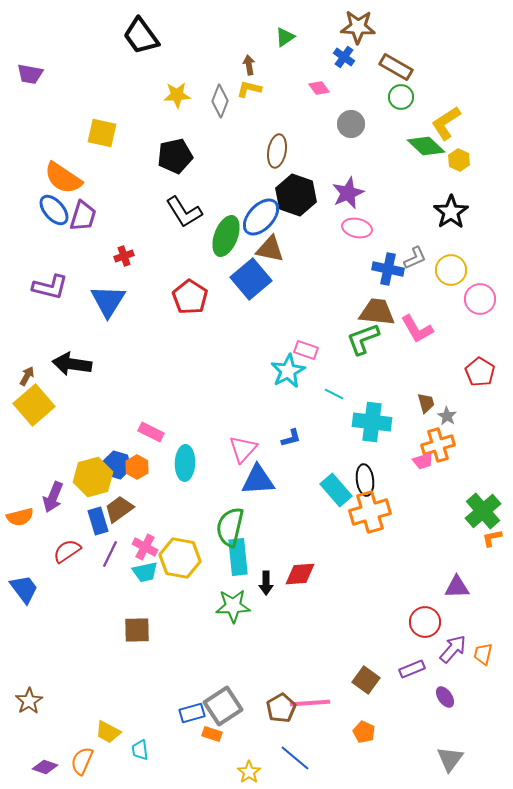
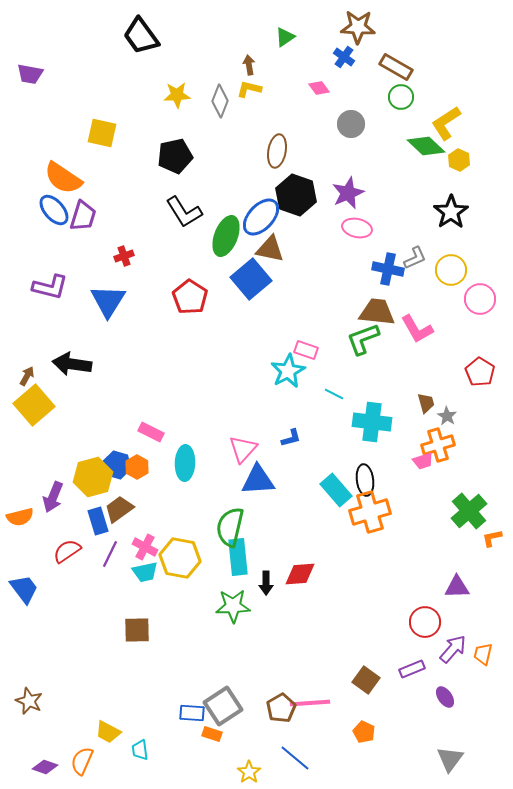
green cross at (483, 511): moved 14 px left
brown star at (29, 701): rotated 16 degrees counterclockwise
blue rectangle at (192, 713): rotated 20 degrees clockwise
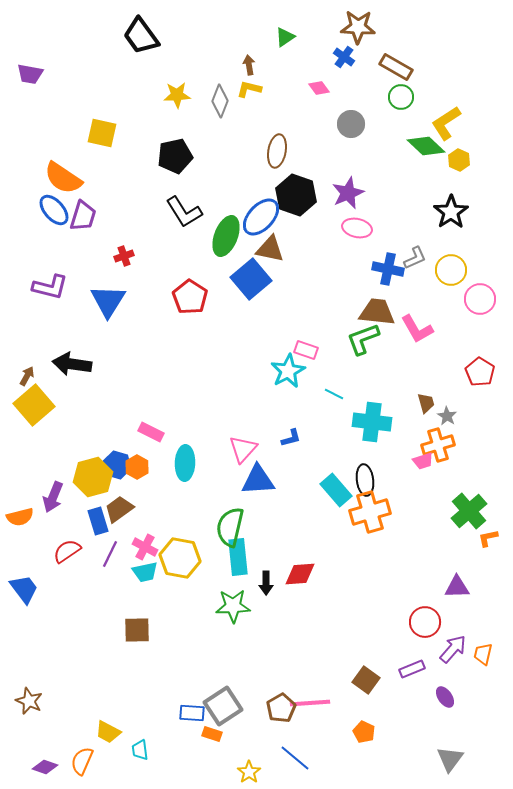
orange L-shape at (492, 538): moved 4 px left
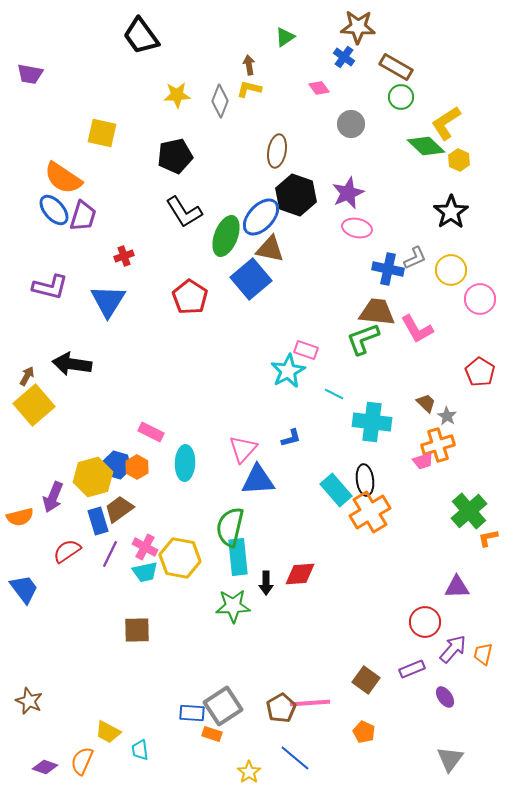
brown trapezoid at (426, 403): rotated 30 degrees counterclockwise
orange cross at (370, 512): rotated 15 degrees counterclockwise
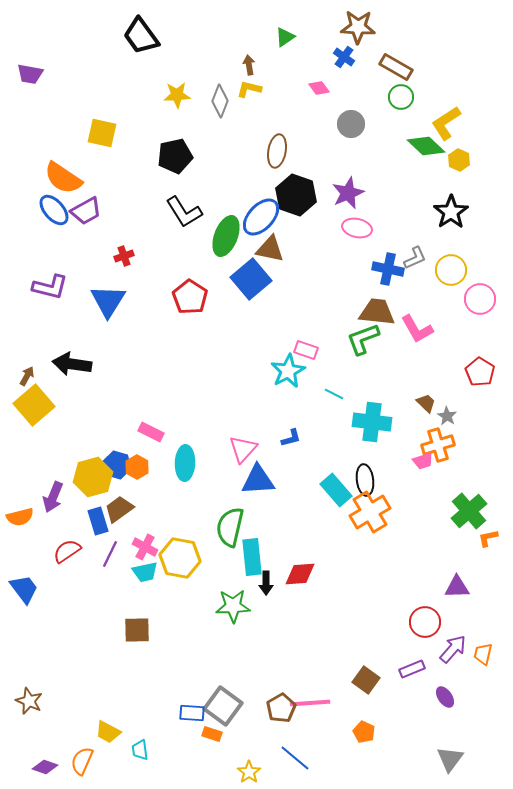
purple trapezoid at (83, 216): moved 3 px right, 5 px up; rotated 44 degrees clockwise
cyan rectangle at (238, 557): moved 14 px right
gray square at (223, 706): rotated 21 degrees counterclockwise
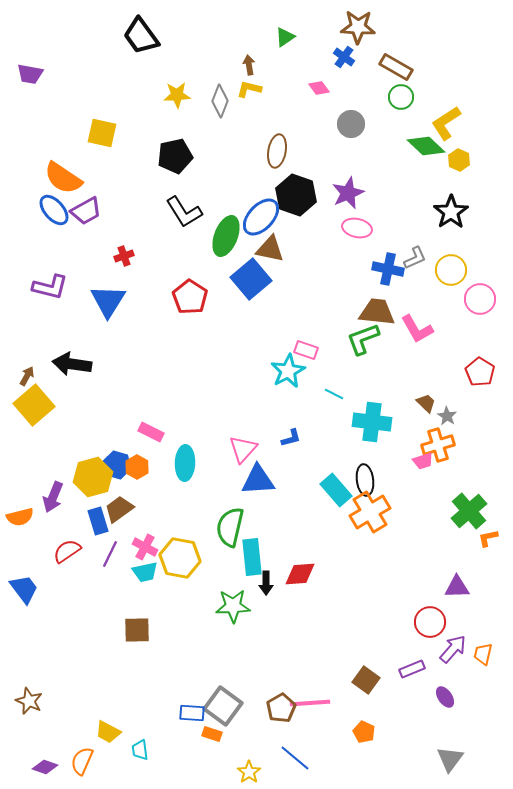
red circle at (425, 622): moved 5 px right
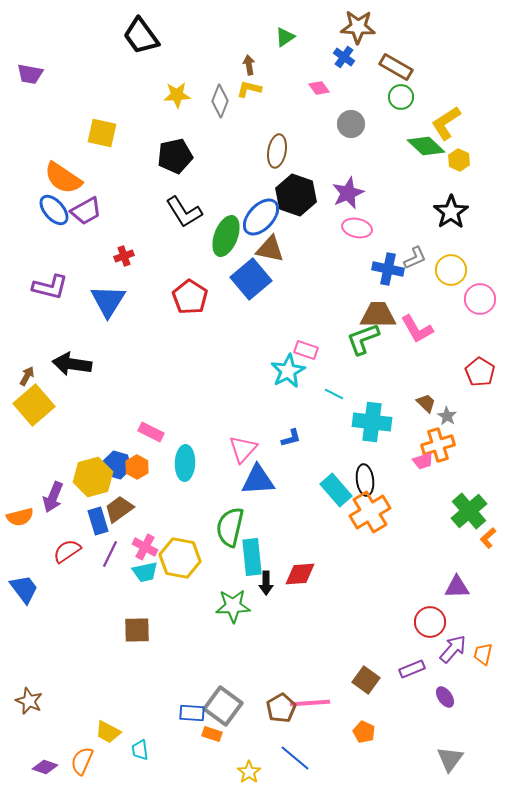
brown trapezoid at (377, 312): moved 1 px right, 3 px down; rotated 6 degrees counterclockwise
orange L-shape at (488, 538): rotated 30 degrees counterclockwise
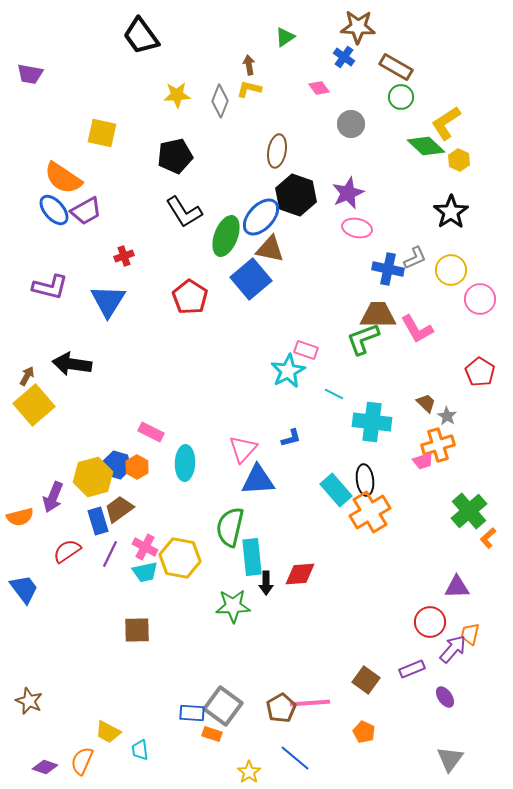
orange trapezoid at (483, 654): moved 13 px left, 20 px up
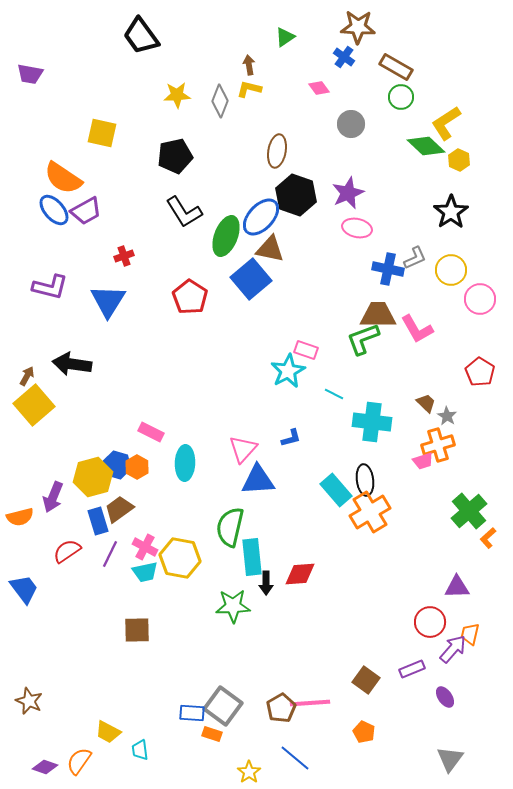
orange semicircle at (82, 761): moved 3 px left; rotated 12 degrees clockwise
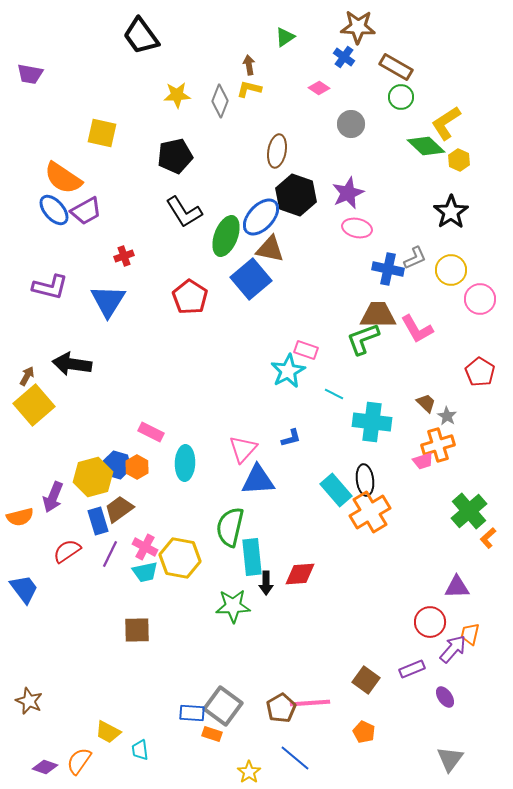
pink diamond at (319, 88): rotated 20 degrees counterclockwise
